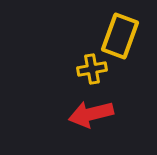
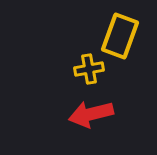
yellow cross: moved 3 px left
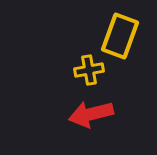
yellow cross: moved 1 px down
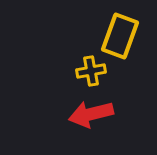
yellow cross: moved 2 px right, 1 px down
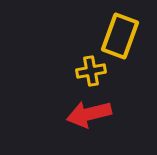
red arrow: moved 2 px left
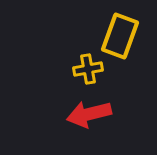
yellow cross: moved 3 px left, 2 px up
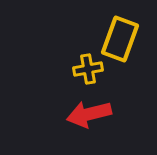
yellow rectangle: moved 3 px down
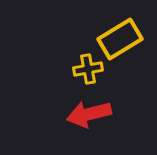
yellow rectangle: rotated 39 degrees clockwise
